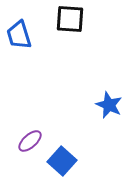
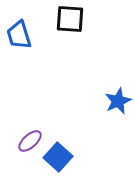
blue star: moved 9 px right, 4 px up; rotated 24 degrees clockwise
blue square: moved 4 px left, 4 px up
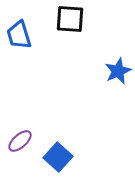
blue star: moved 30 px up
purple ellipse: moved 10 px left
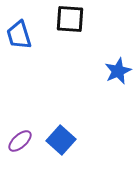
blue square: moved 3 px right, 17 px up
